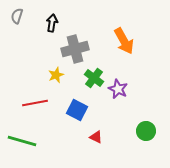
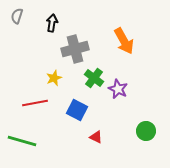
yellow star: moved 2 px left, 3 px down
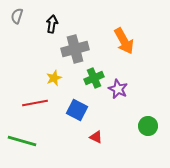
black arrow: moved 1 px down
green cross: rotated 30 degrees clockwise
green circle: moved 2 px right, 5 px up
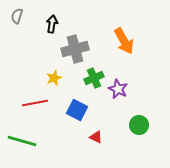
green circle: moved 9 px left, 1 px up
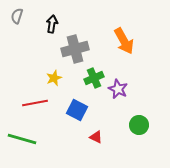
green line: moved 2 px up
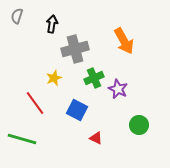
red line: rotated 65 degrees clockwise
red triangle: moved 1 px down
